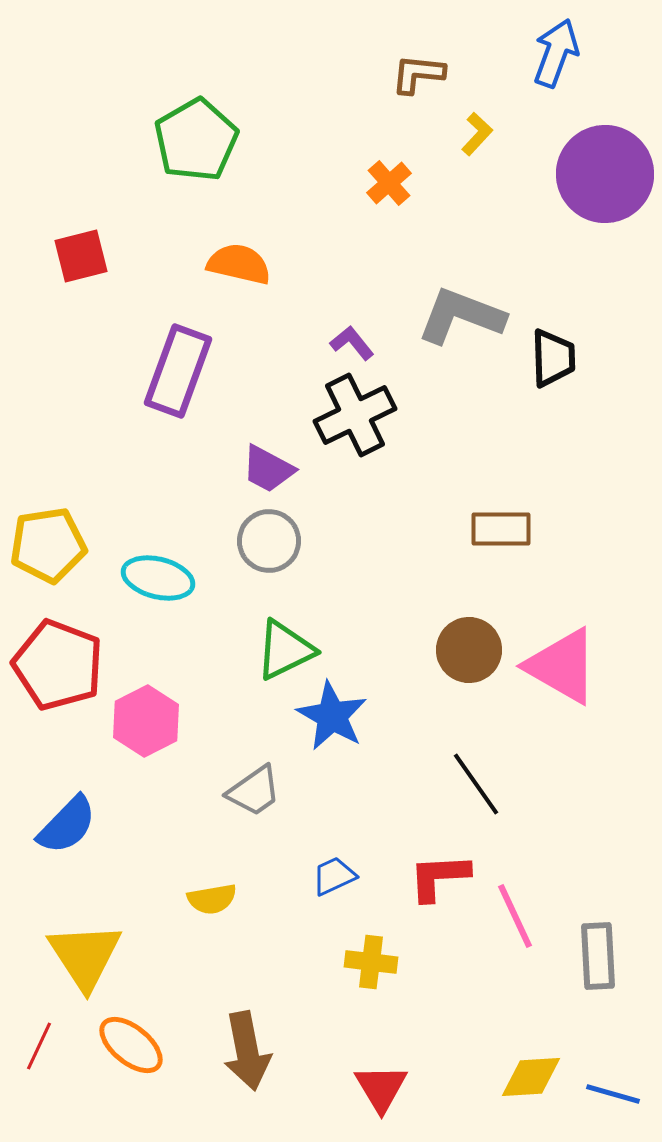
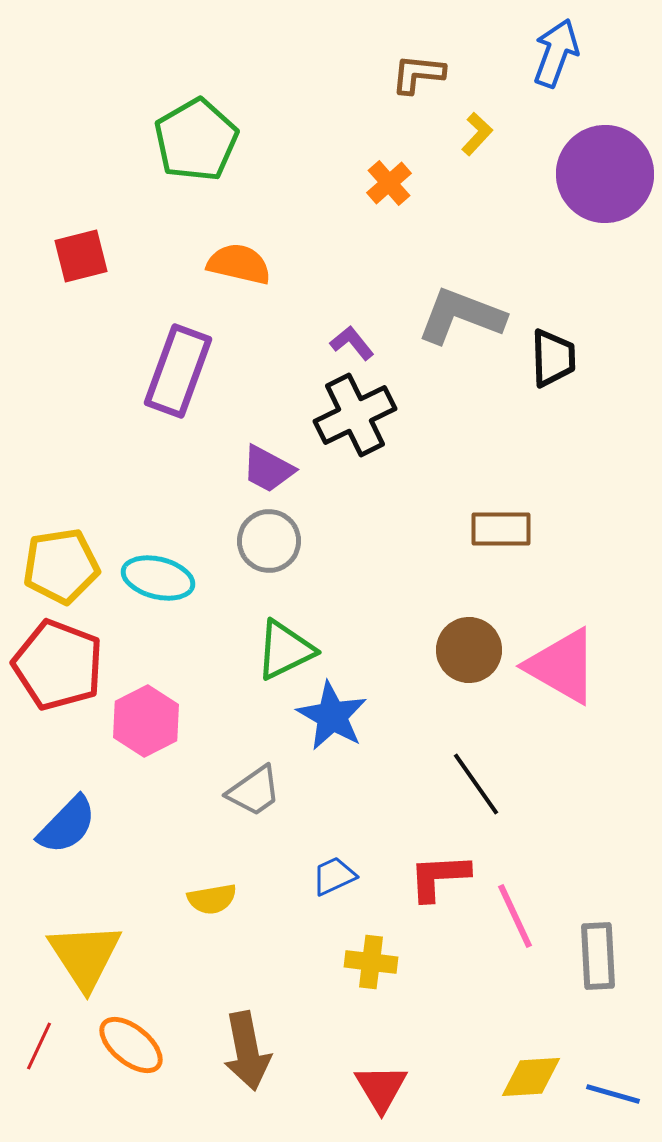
yellow pentagon: moved 13 px right, 21 px down
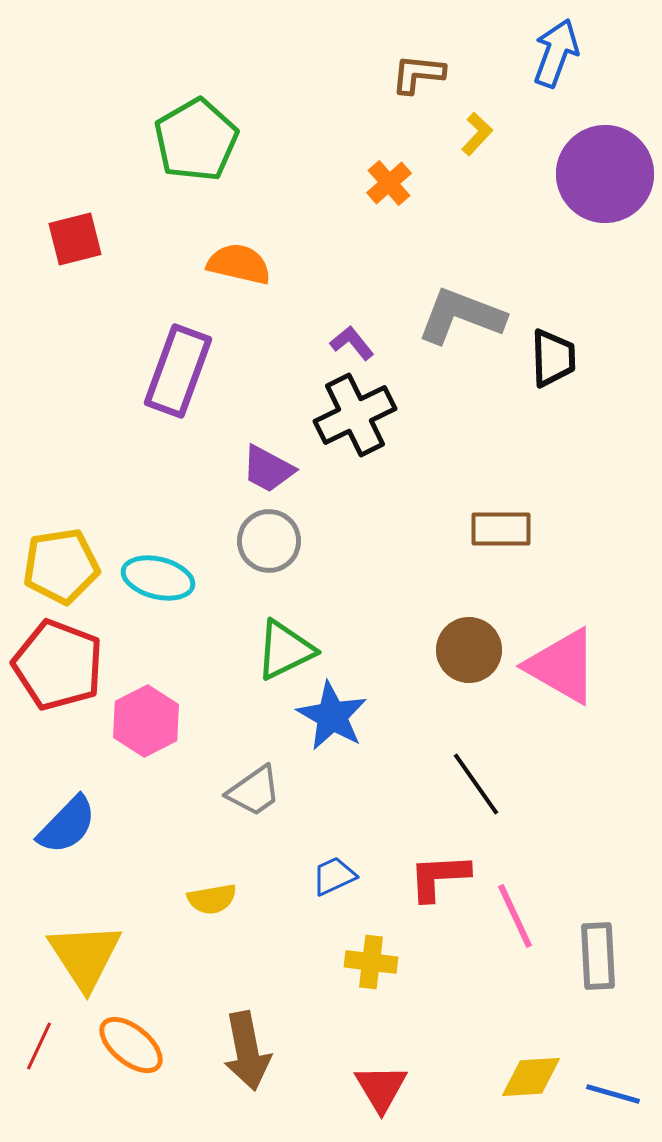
red square: moved 6 px left, 17 px up
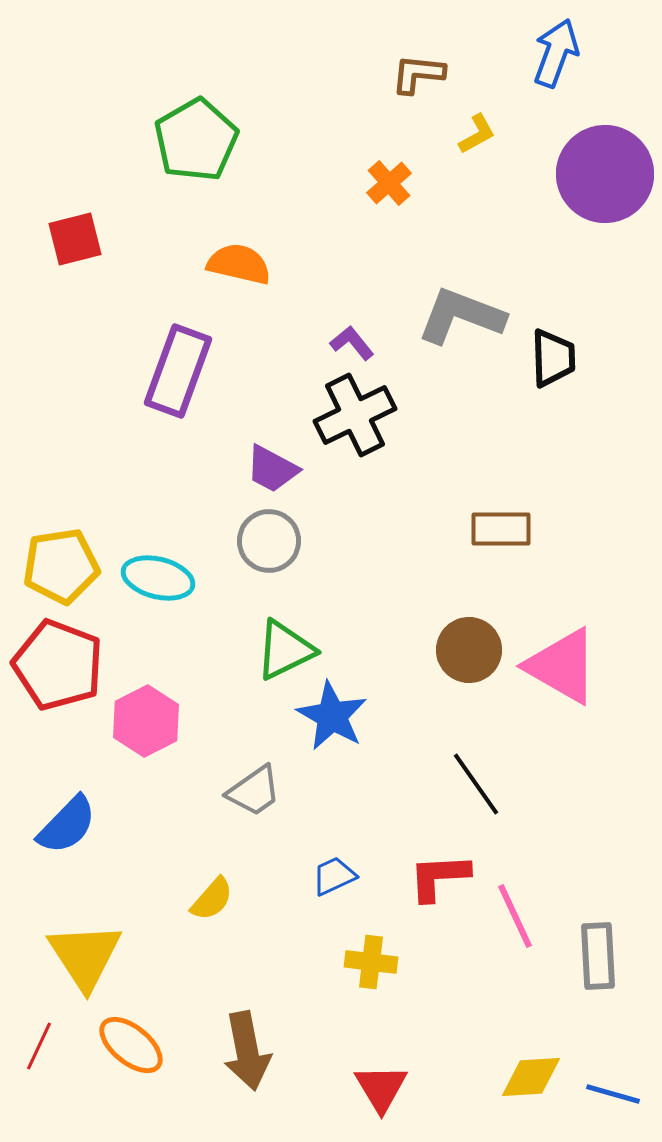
yellow L-shape: rotated 18 degrees clockwise
purple trapezoid: moved 4 px right
yellow semicircle: rotated 39 degrees counterclockwise
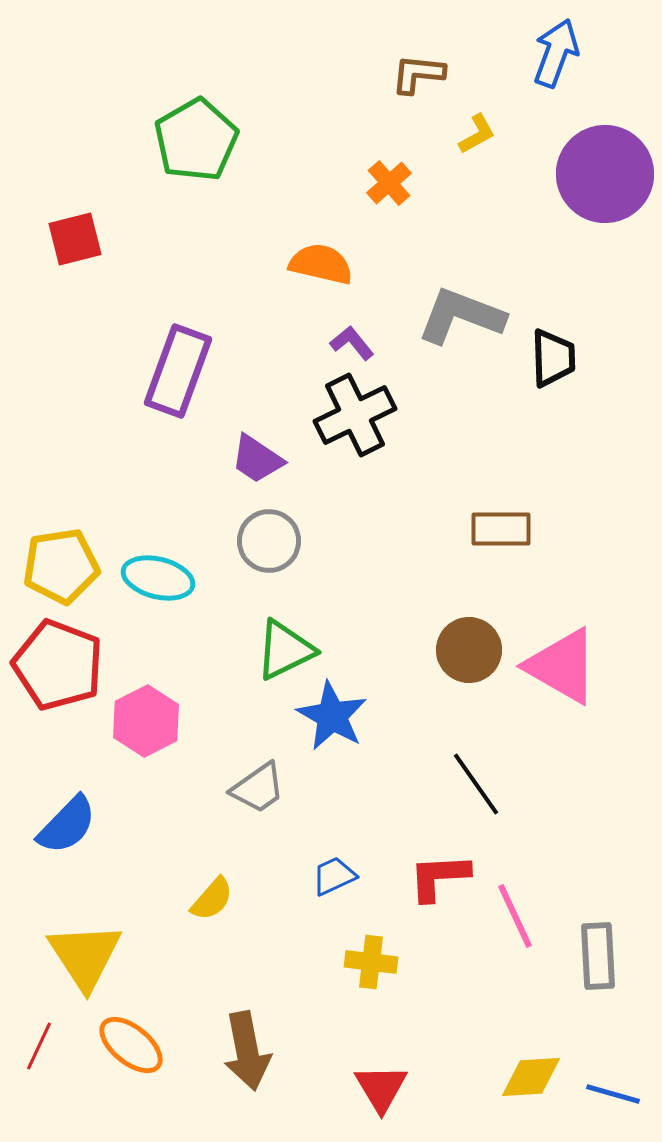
orange semicircle: moved 82 px right
purple trapezoid: moved 15 px left, 10 px up; rotated 6 degrees clockwise
gray trapezoid: moved 4 px right, 3 px up
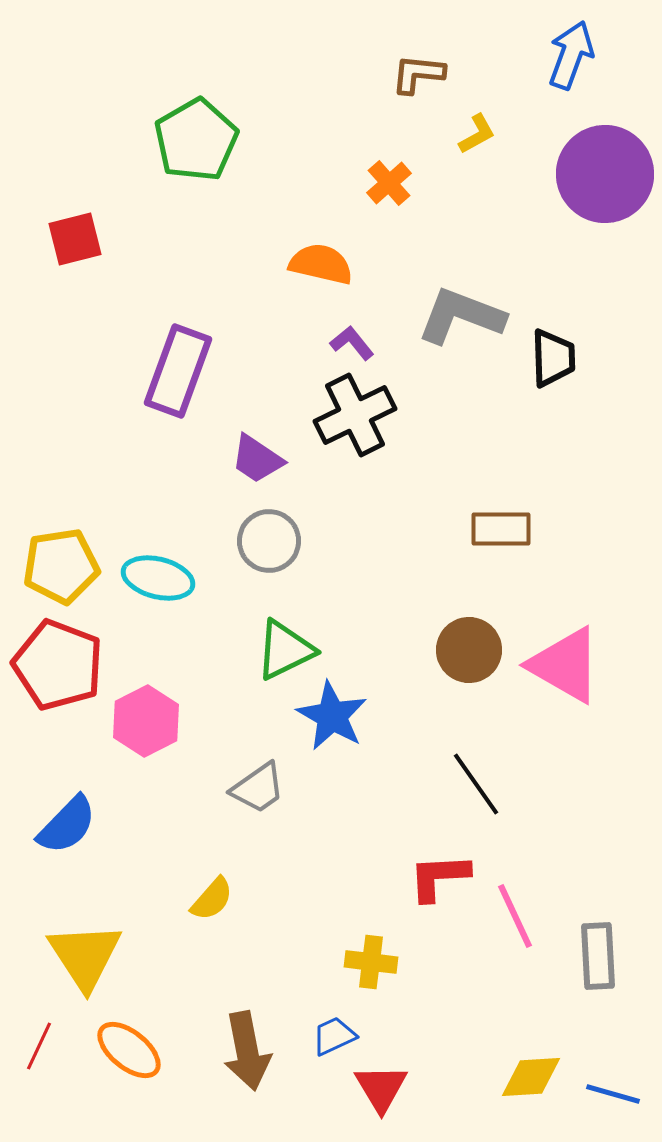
blue arrow: moved 15 px right, 2 px down
pink triangle: moved 3 px right, 1 px up
blue trapezoid: moved 160 px down
orange ellipse: moved 2 px left, 5 px down
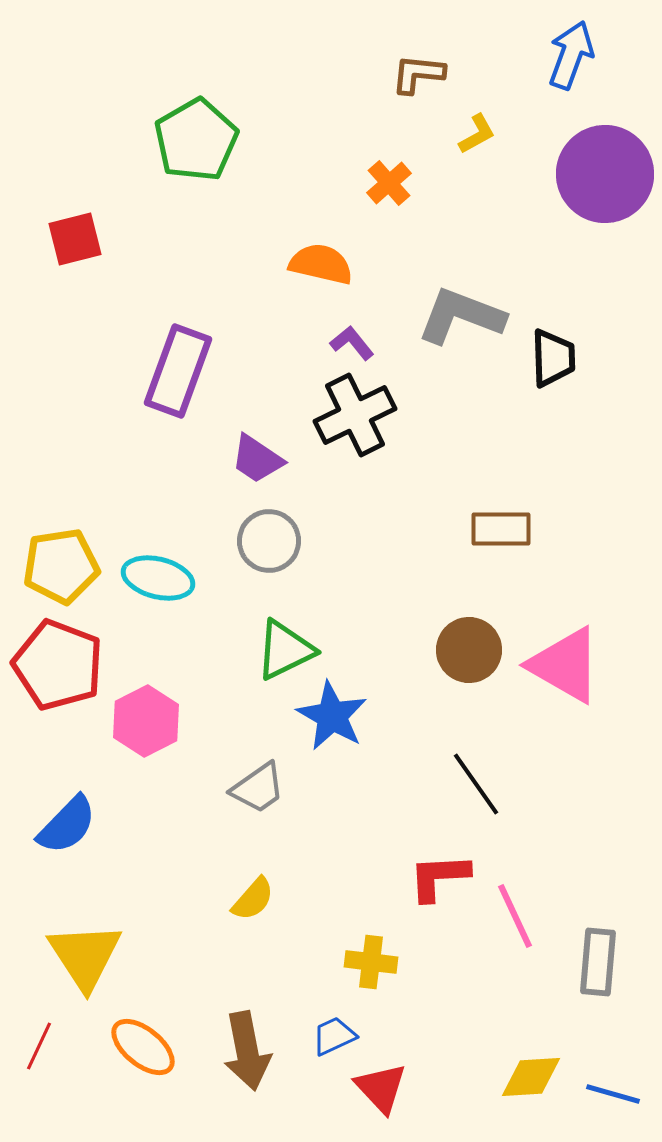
yellow semicircle: moved 41 px right
gray rectangle: moved 6 px down; rotated 8 degrees clockwise
orange ellipse: moved 14 px right, 3 px up
red triangle: rotated 12 degrees counterclockwise
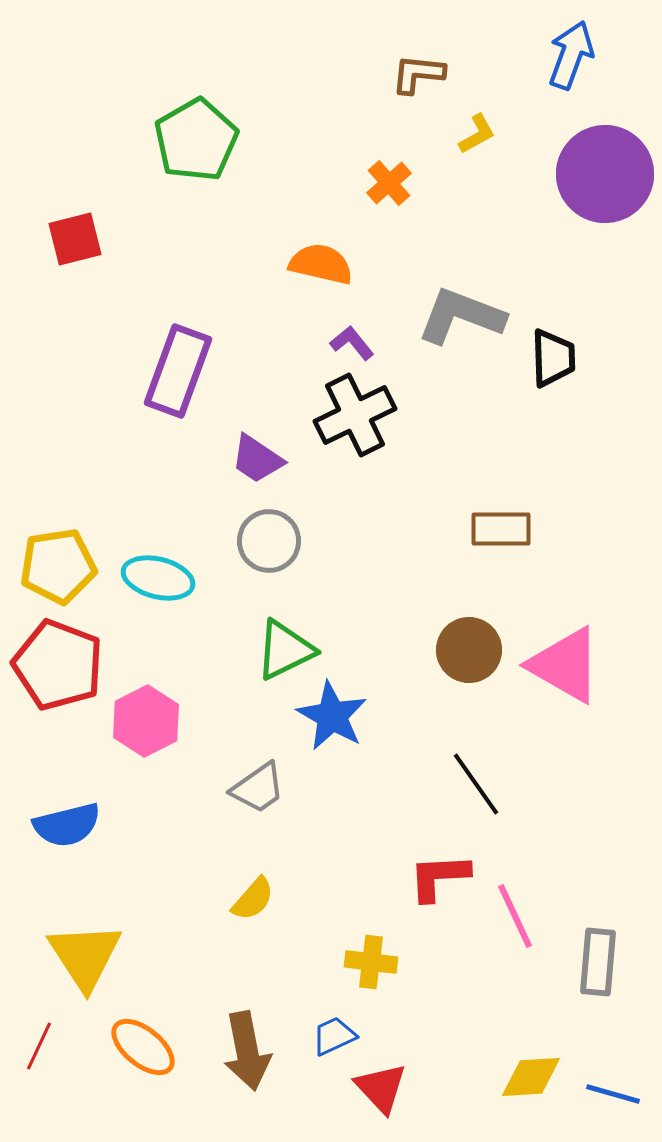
yellow pentagon: moved 3 px left
blue semicircle: rotated 32 degrees clockwise
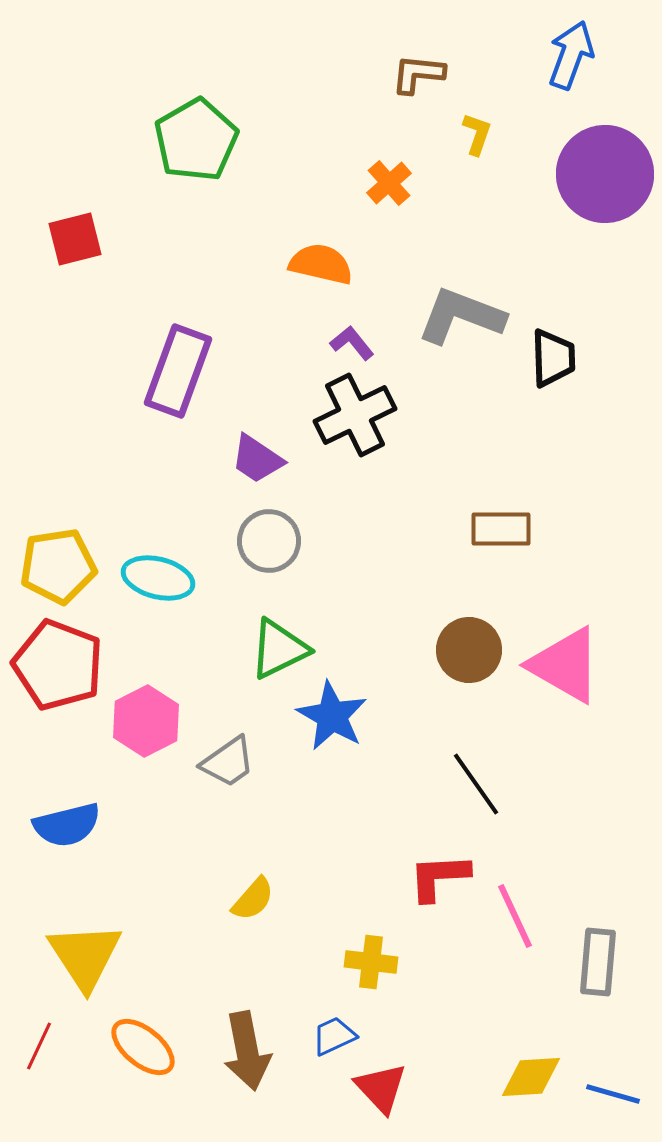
yellow L-shape: rotated 42 degrees counterclockwise
green triangle: moved 6 px left, 1 px up
gray trapezoid: moved 30 px left, 26 px up
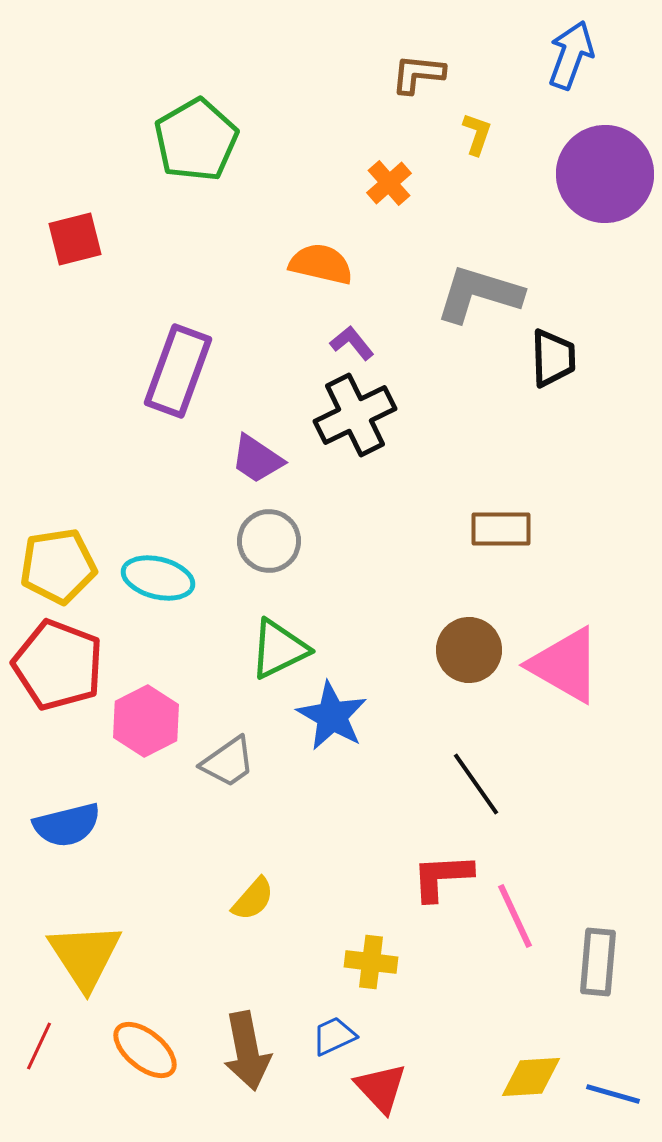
gray L-shape: moved 18 px right, 22 px up; rotated 4 degrees counterclockwise
red L-shape: moved 3 px right
orange ellipse: moved 2 px right, 3 px down
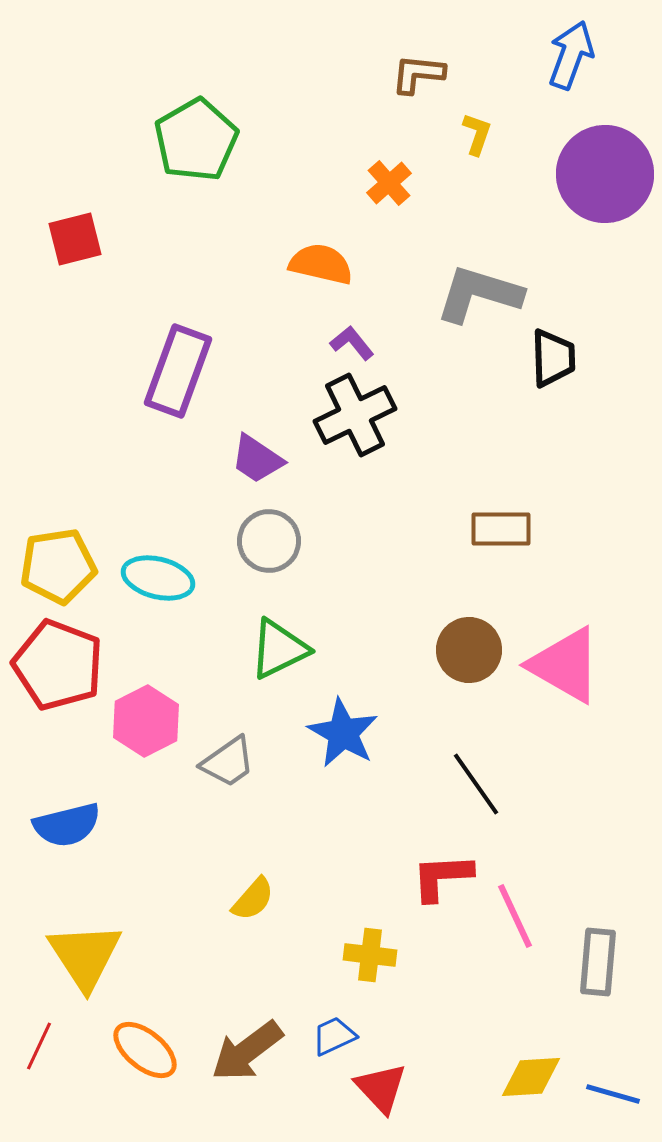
blue star: moved 11 px right, 17 px down
yellow cross: moved 1 px left, 7 px up
brown arrow: rotated 64 degrees clockwise
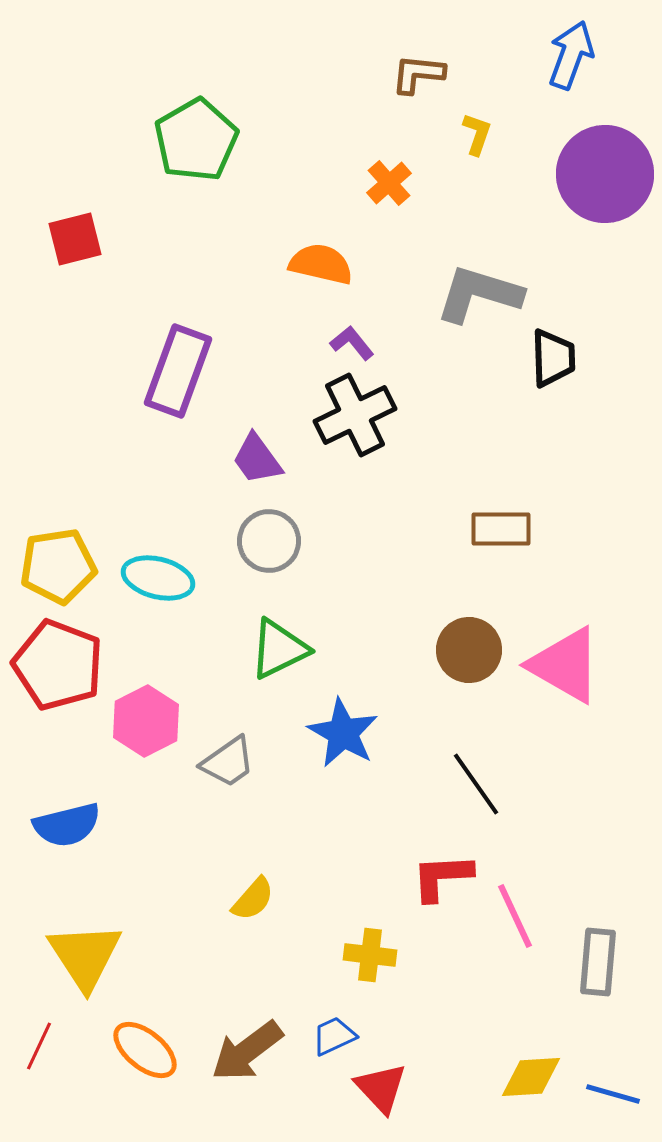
purple trapezoid: rotated 20 degrees clockwise
